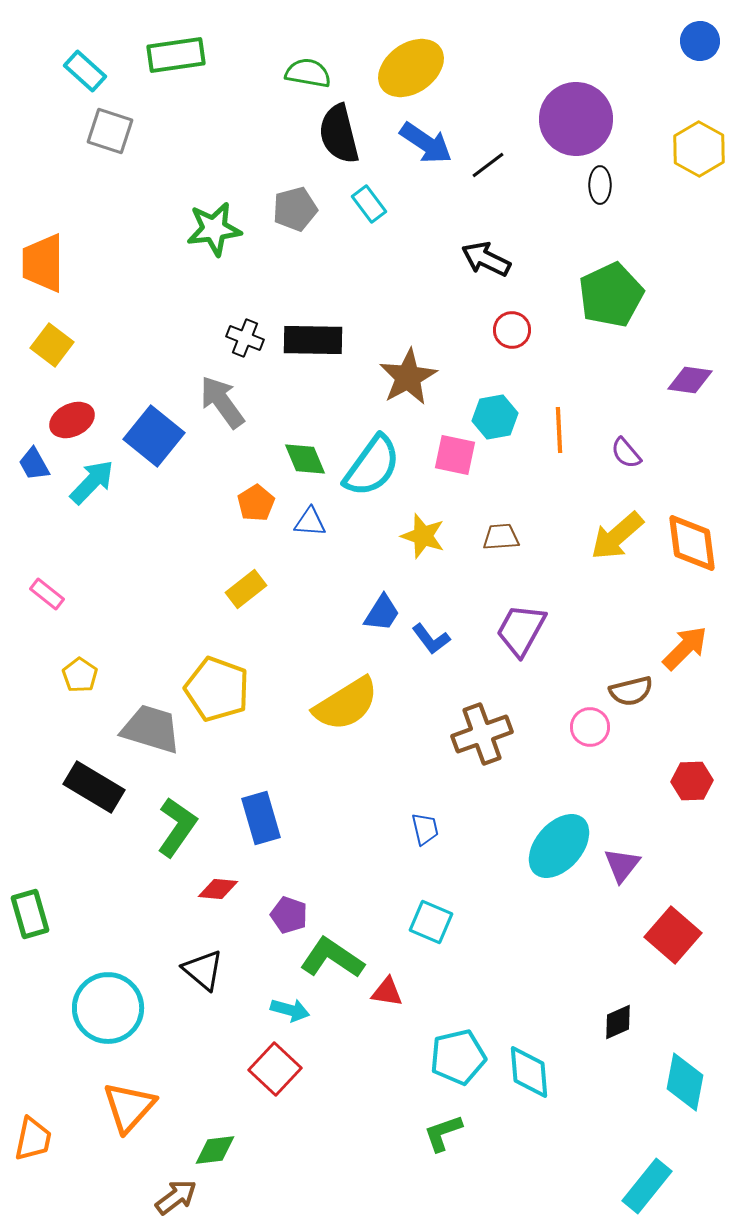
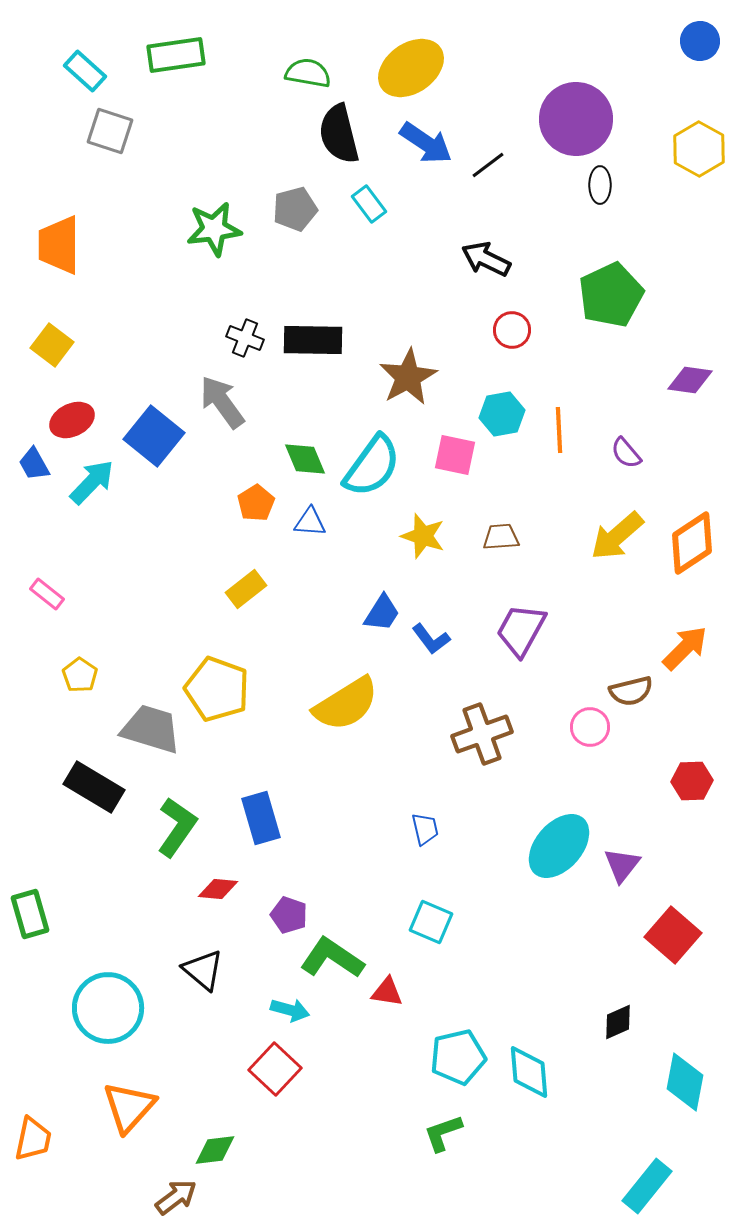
orange trapezoid at (43, 263): moved 16 px right, 18 px up
cyan hexagon at (495, 417): moved 7 px right, 3 px up
orange diamond at (692, 543): rotated 64 degrees clockwise
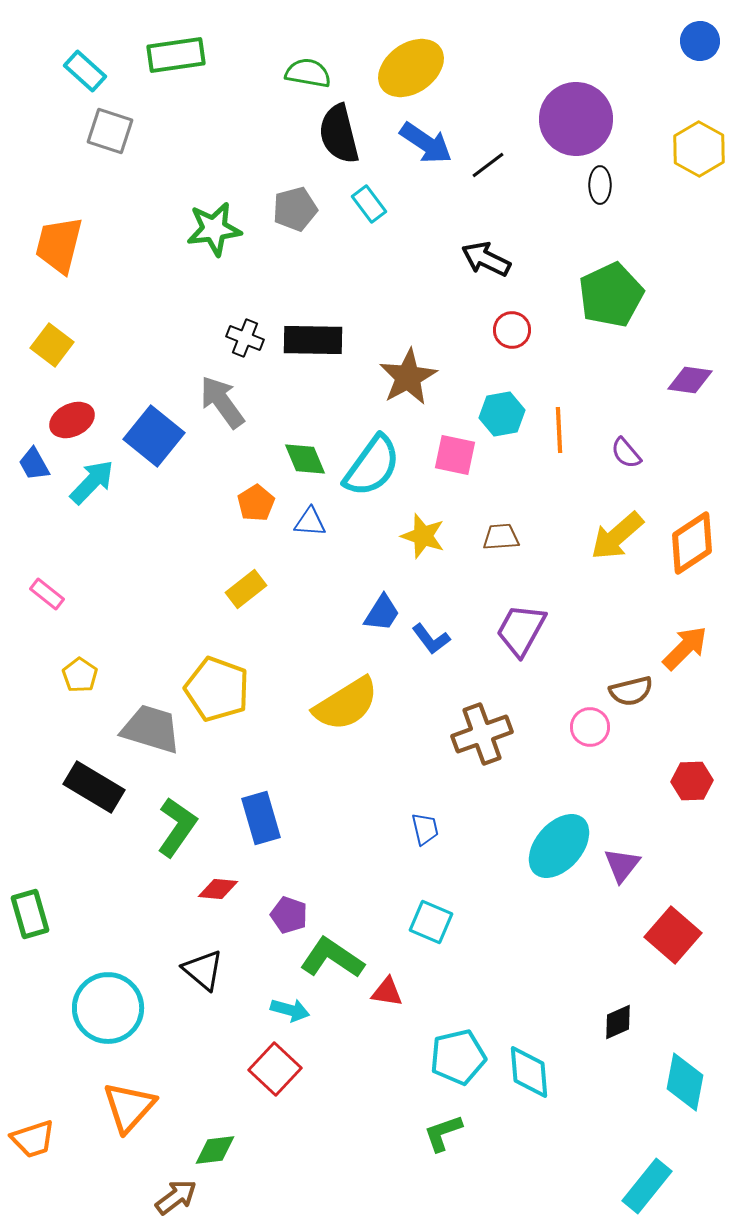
orange trapezoid at (59, 245): rotated 14 degrees clockwise
orange trapezoid at (33, 1139): rotated 60 degrees clockwise
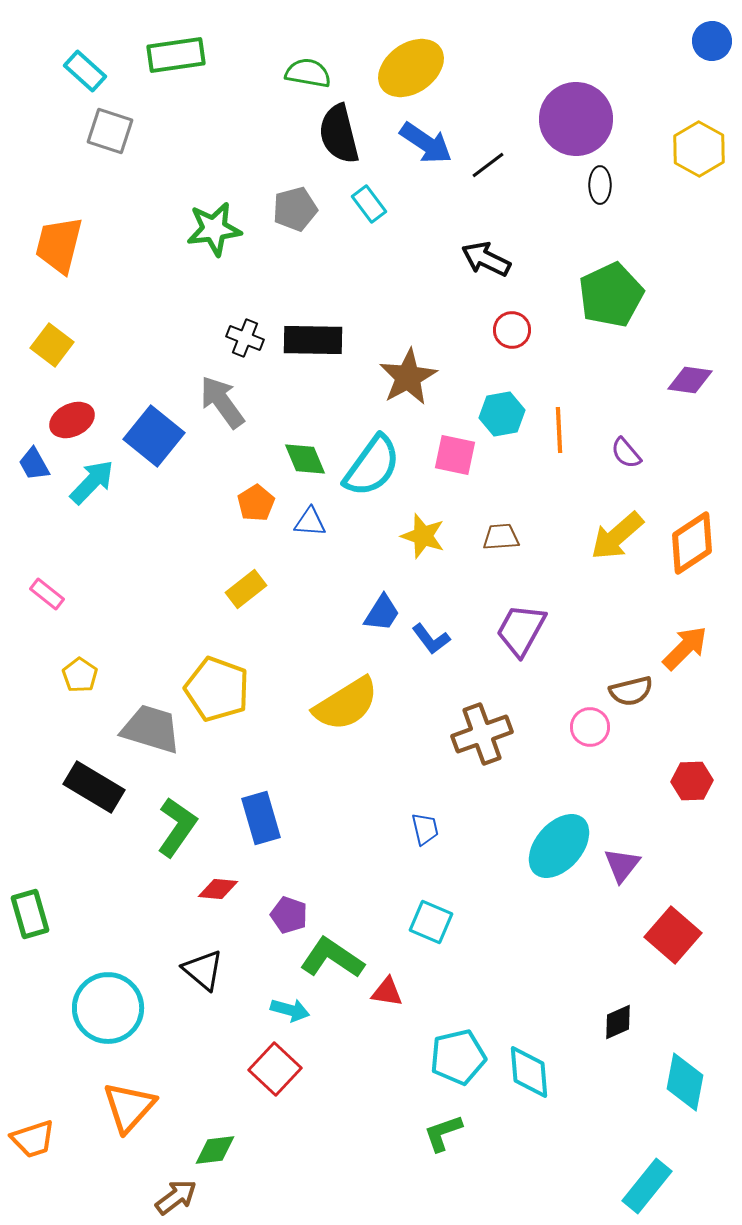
blue circle at (700, 41): moved 12 px right
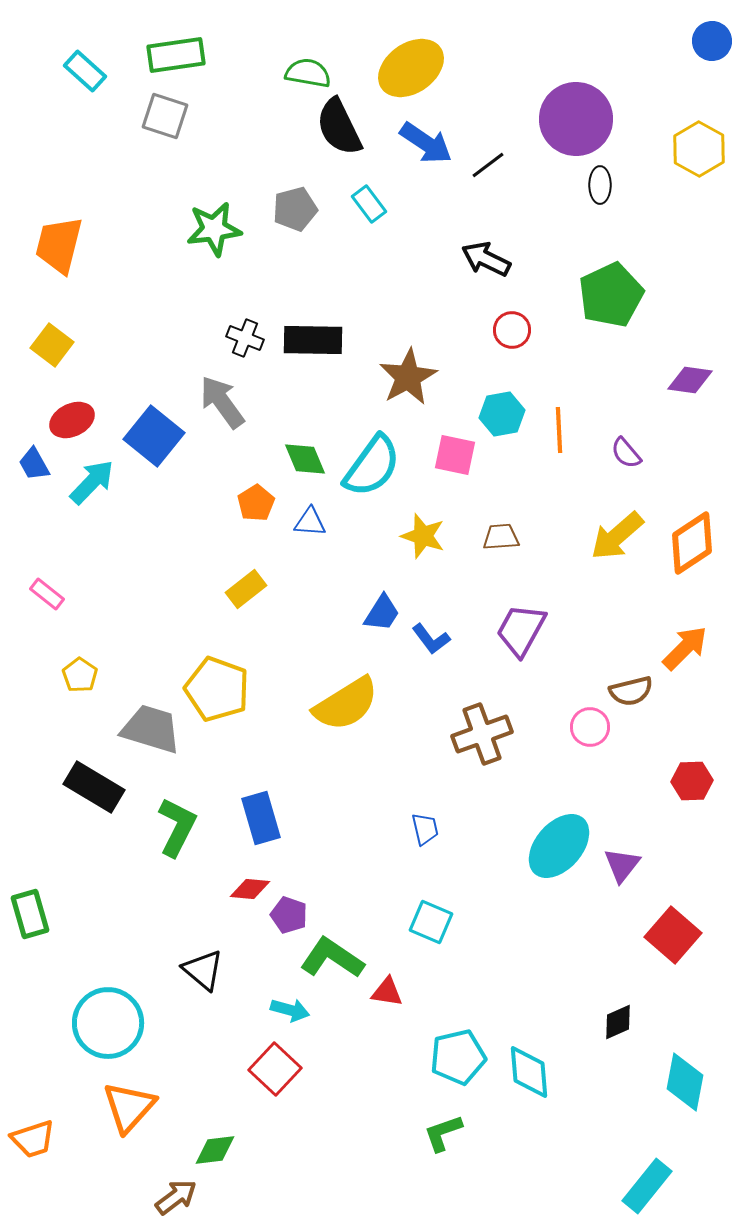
gray square at (110, 131): moved 55 px right, 15 px up
black semicircle at (339, 134): moved 7 px up; rotated 12 degrees counterclockwise
green L-shape at (177, 827): rotated 8 degrees counterclockwise
red diamond at (218, 889): moved 32 px right
cyan circle at (108, 1008): moved 15 px down
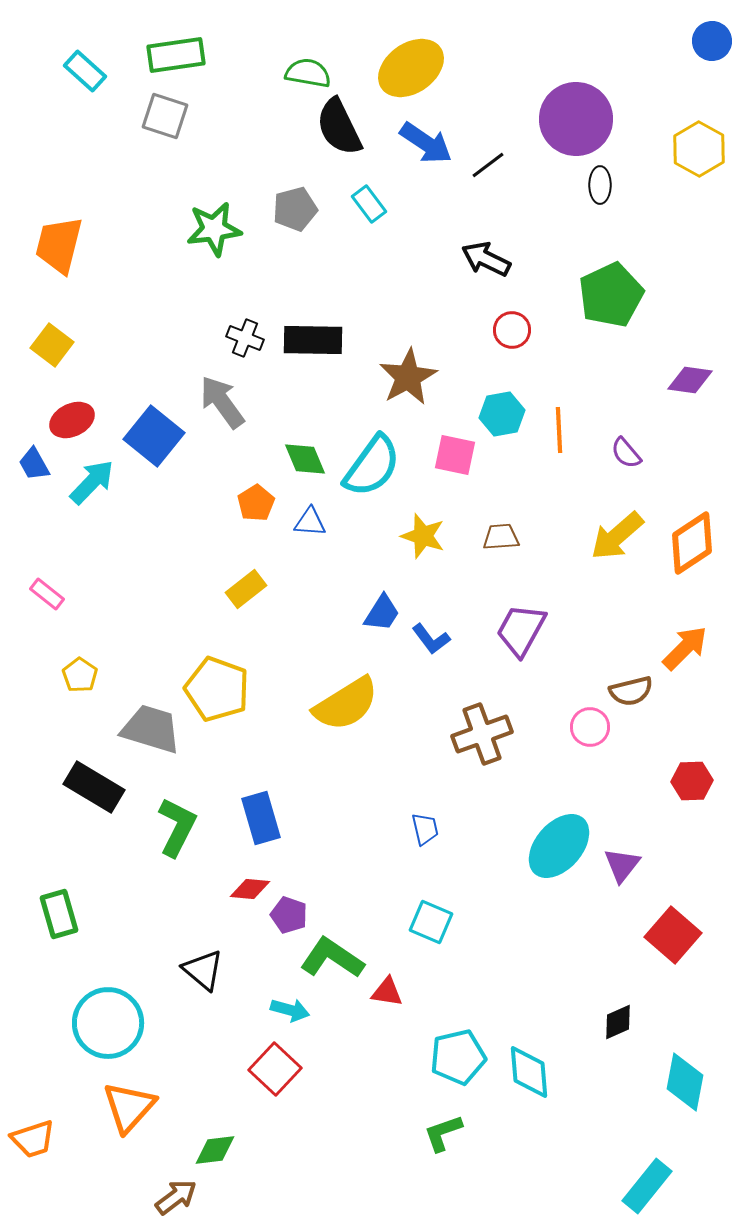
green rectangle at (30, 914): moved 29 px right
